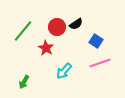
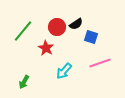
blue square: moved 5 px left, 4 px up; rotated 16 degrees counterclockwise
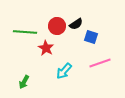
red circle: moved 1 px up
green line: moved 2 px right, 1 px down; rotated 55 degrees clockwise
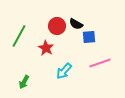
black semicircle: rotated 64 degrees clockwise
green line: moved 6 px left, 4 px down; rotated 65 degrees counterclockwise
blue square: moved 2 px left; rotated 24 degrees counterclockwise
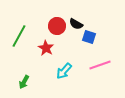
blue square: rotated 24 degrees clockwise
pink line: moved 2 px down
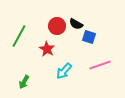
red star: moved 1 px right, 1 px down
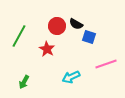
pink line: moved 6 px right, 1 px up
cyan arrow: moved 7 px right, 6 px down; rotated 24 degrees clockwise
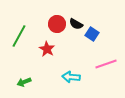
red circle: moved 2 px up
blue square: moved 3 px right, 3 px up; rotated 16 degrees clockwise
cyan arrow: rotated 30 degrees clockwise
green arrow: rotated 40 degrees clockwise
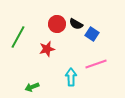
green line: moved 1 px left, 1 px down
red star: rotated 28 degrees clockwise
pink line: moved 10 px left
cyan arrow: rotated 84 degrees clockwise
green arrow: moved 8 px right, 5 px down
